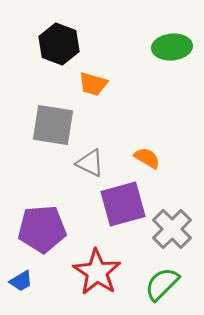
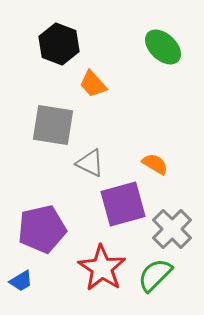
green ellipse: moved 9 px left; rotated 48 degrees clockwise
orange trapezoid: rotated 32 degrees clockwise
orange semicircle: moved 8 px right, 6 px down
purple pentagon: rotated 9 degrees counterclockwise
red star: moved 5 px right, 4 px up
green semicircle: moved 7 px left, 9 px up
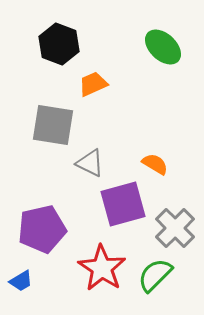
orange trapezoid: rotated 108 degrees clockwise
gray cross: moved 3 px right, 1 px up
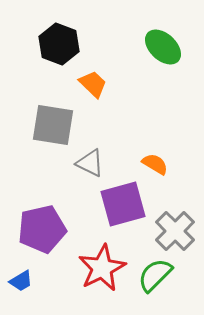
orange trapezoid: rotated 68 degrees clockwise
gray cross: moved 3 px down
red star: rotated 12 degrees clockwise
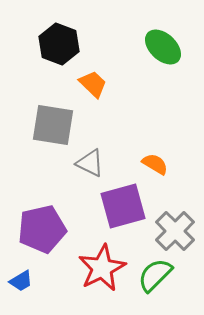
purple square: moved 2 px down
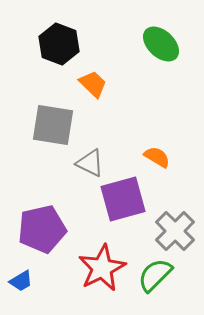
green ellipse: moved 2 px left, 3 px up
orange semicircle: moved 2 px right, 7 px up
purple square: moved 7 px up
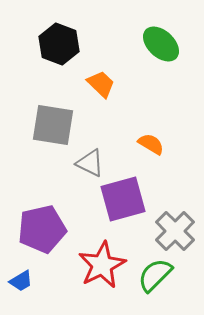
orange trapezoid: moved 8 px right
orange semicircle: moved 6 px left, 13 px up
red star: moved 3 px up
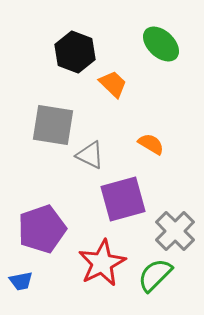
black hexagon: moved 16 px right, 8 px down
orange trapezoid: moved 12 px right
gray triangle: moved 8 px up
purple pentagon: rotated 6 degrees counterclockwise
red star: moved 2 px up
blue trapezoid: rotated 20 degrees clockwise
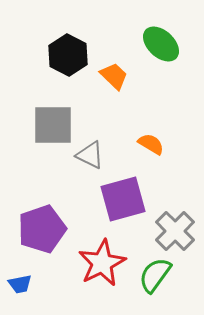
black hexagon: moved 7 px left, 3 px down; rotated 6 degrees clockwise
orange trapezoid: moved 1 px right, 8 px up
gray square: rotated 9 degrees counterclockwise
green semicircle: rotated 9 degrees counterclockwise
blue trapezoid: moved 1 px left, 3 px down
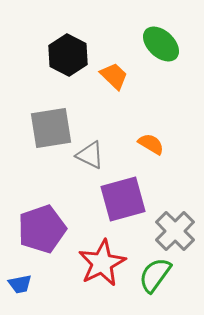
gray square: moved 2 px left, 3 px down; rotated 9 degrees counterclockwise
